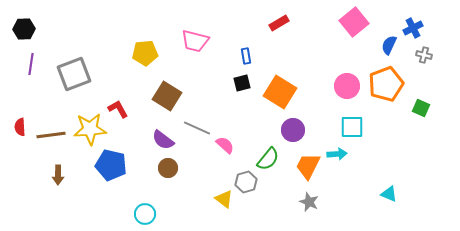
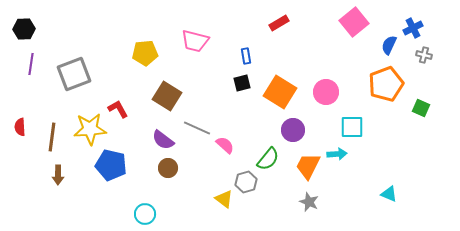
pink circle: moved 21 px left, 6 px down
brown line: moved 1 px right, 2 px down; rotated 76 degrees counterclockwise
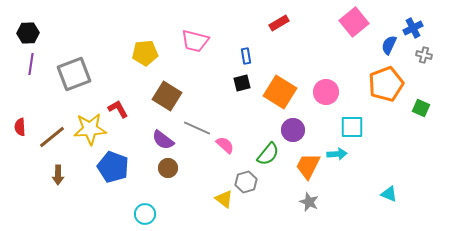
black hexagon: moved 4 px right, 4 px down
brown line: rotated 44 degrees clockwise
green semicircle: moved 5 px up
blue pentagon: moved 2 px right, 2 px down; rotated 8 degrees clockwise
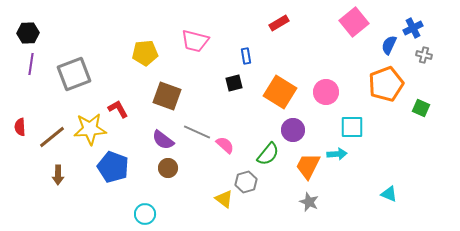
black square: moved 8 px left
brown square: rotated 12 degrees counterclockwise
gray line: moved 4 px down
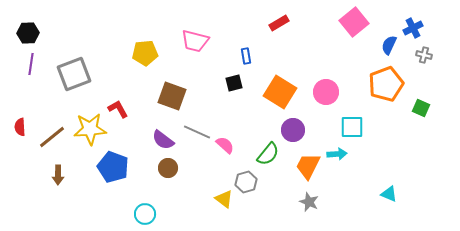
brown square: moved 5 px right
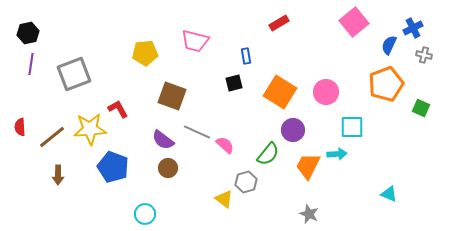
black hexagon: rotated 10 degrees counterclockwise
gray star: moved 12 px down
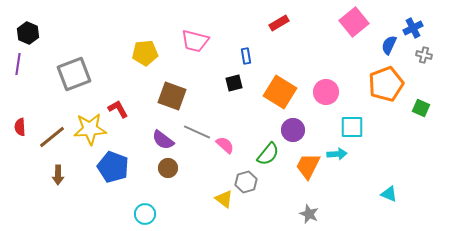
black hexagon: rotated 25 degrees counterclockwise
purple line: moved 13 px left
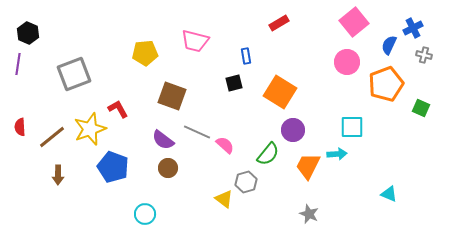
pink circle: moved 21 px right, 30 px up
yellow star: rotated 16 degrees counterclockwise
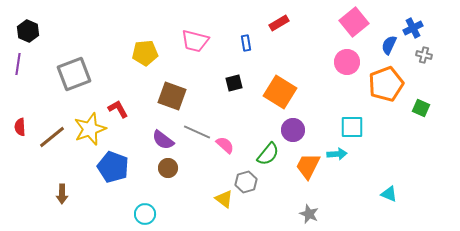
black hexagon: moved 2 px up
blue rectangle: moved 13 px up
brown arrow: moved 4 px right, 19 px down
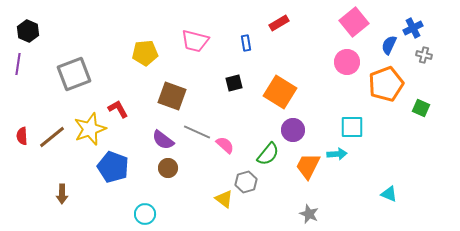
red semicircle: moved 2 px right, 9 px down
